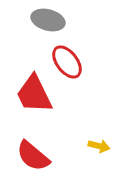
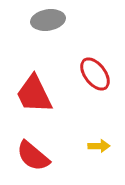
gray ellipse: rotated 24 degrees counterclockwise
red ellipse: moved 28 px right, 12 px down
yellow arrow: rotated 15 degrees counterclockwise
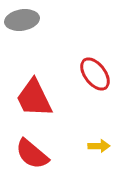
gray ellipse: moved 26 px left
red trapezoid: moved 4 px down
red semicircle: moved 1 px left, 2 px up
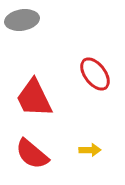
yellow arrow: moved 9 px left, 4 px down
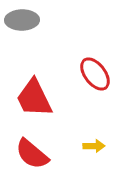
gray ellipse: rotated 8 degrees clockwise
yellow arrow: moved 4 px right, 4 px up
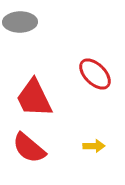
gray ellipse: moved 2 px left, 2 px down
red ellipse: rotated 8 degrees counterclockwise
red semicircle: moved 3 px left, 6 px up
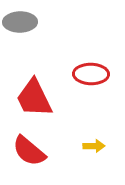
red ellipse: moved 4 px left; rotated 44 degrees counterclockwise
red semicircle: moved 3 px down
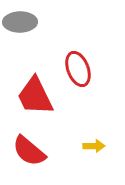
red ellipse: moved 13 px left, 5 px up; rotated 68 degrees clockwise
red trapezoid: moved 1 px right, 2 px up
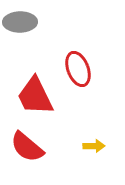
red semicircle: moved 2 px left, 4 px up
